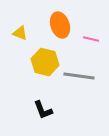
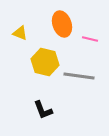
orange ellipse: moved 2 px right, 1 px up
pink line: moved 1 px left
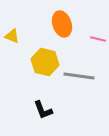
yellow triangle: moved 8 px left, 3 px down
pink line: moved 8 px right
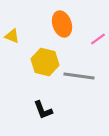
pink line: rotated 49 degrees counterclockwise
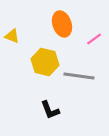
pink line: moved 4 px left
black L-shape: moved 7 px right
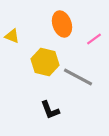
gray line: moved 1 px left, 1 px down; rotated 20 degrees clockwise
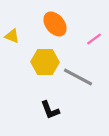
orange ellipse: moved 7 px left; rotated 20 degrees counterclockwise
yellow hexagon: rotated 12 degrees counterclockwise
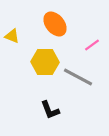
pink line: moved 2 px left, 6 px down
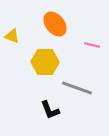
pink line: rotated 49 degrees clockwise
gray line: moved 1 px left, 11 px down; rotated 8 degrees counterclockwise
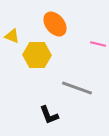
pink line: moved 6 px right, 1 px up
yellow hexagon: moved 8 px left, 7 px up
black L-shape: moved 1 px left, 5 px down
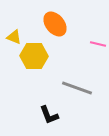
yellow triangle: moved 2 px right, 1 px down
yellow hexagon: moved 3 px left, 1 px down
